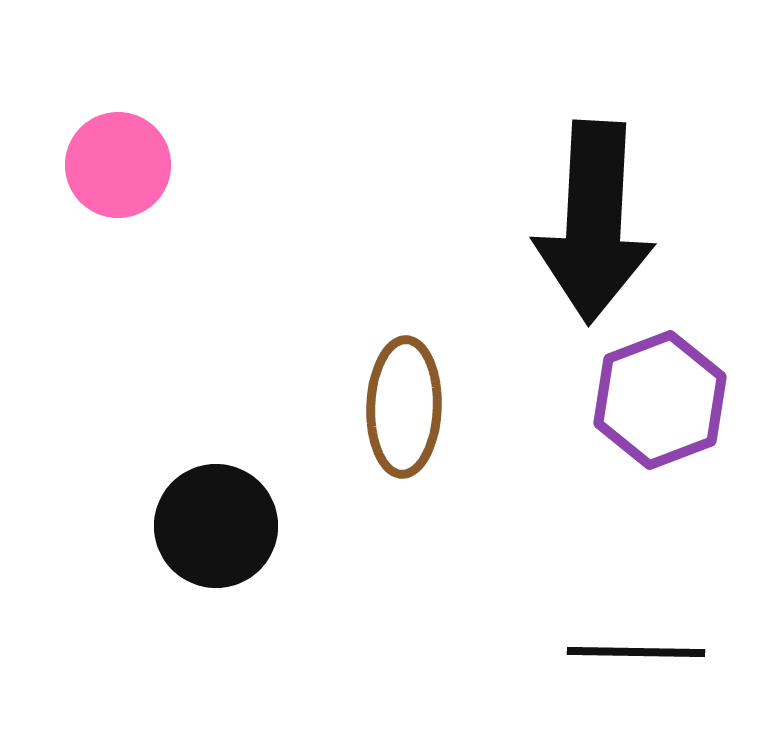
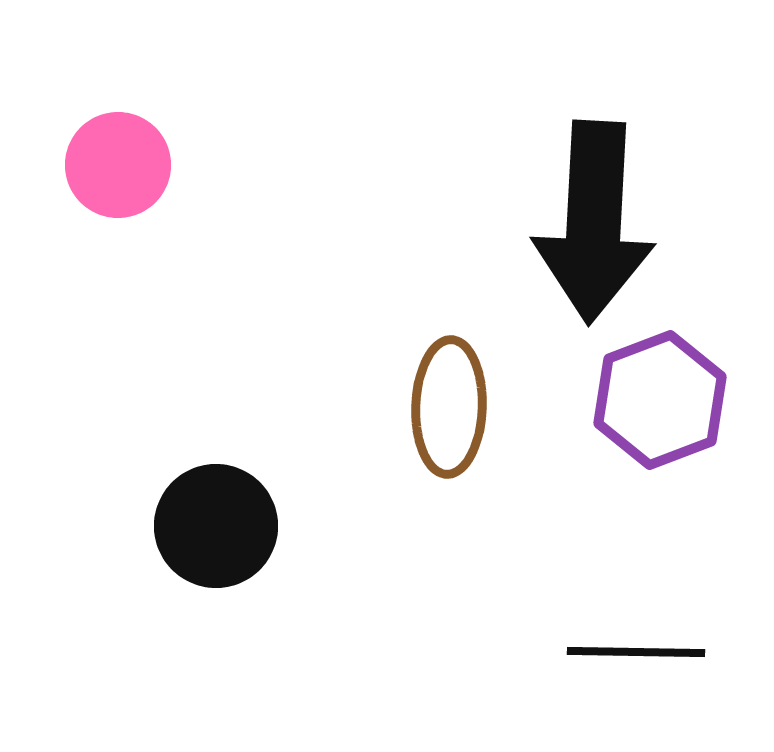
brown ellipse: moved 45 px right
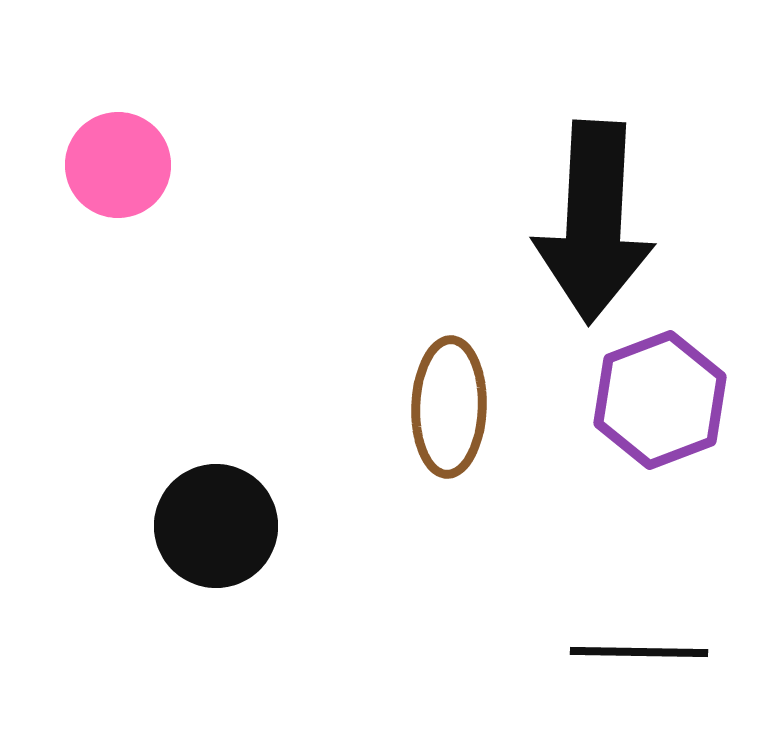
black line: moved 3 px right
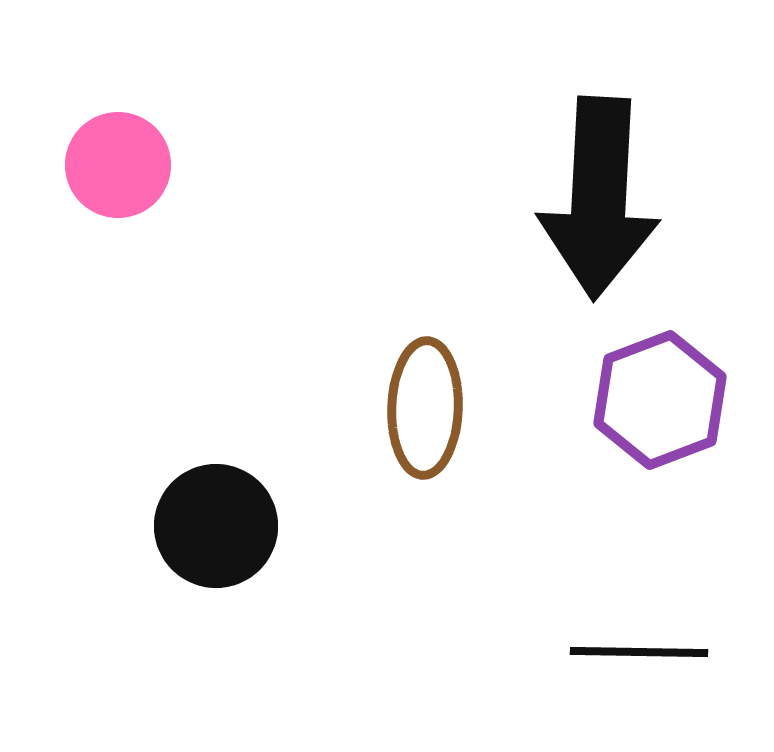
black arrow: moved 5 px right, 24 px up
brown ellipse: moved 24 px left, 1 px down
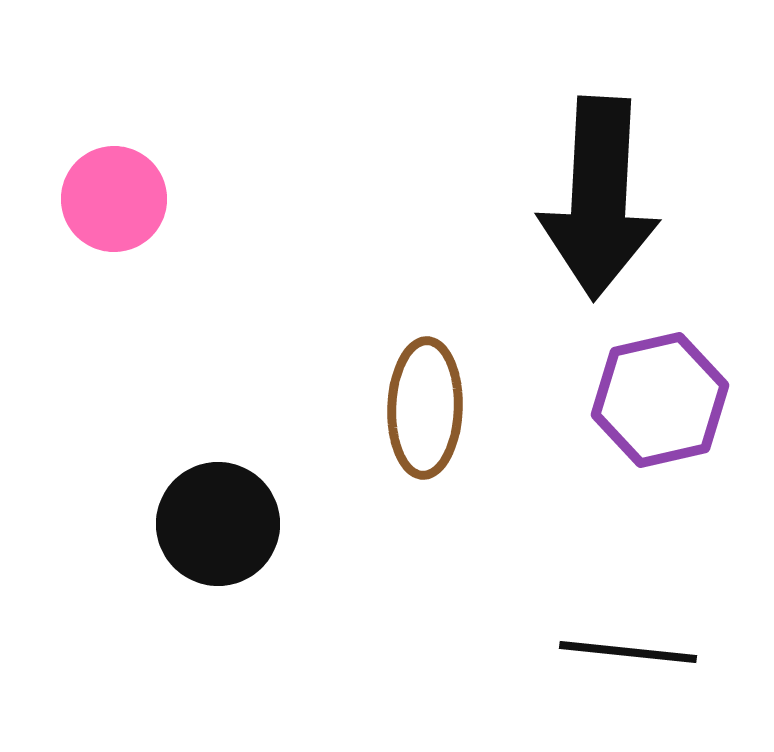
pink circle: moved 4 px left, 34 px down
purple hexagon: rotated 8 degrees clockwise
black circle: moved 2 px right, 2 px up
black line: moved 11 px left; rotated 5 degrees clockwise
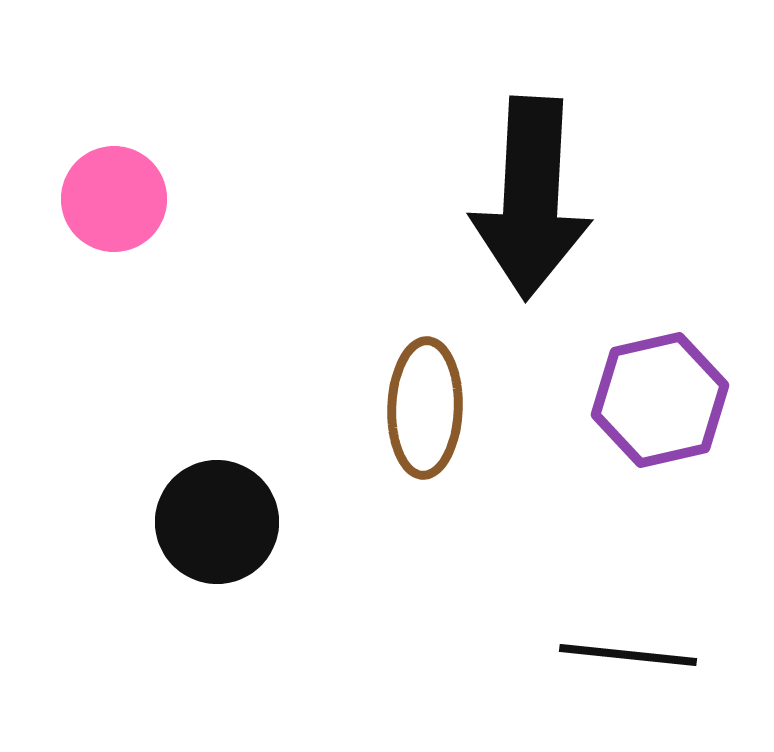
black arrow: moved 68 px left
black circle: moved 1 px left, 2 px up
black line: moved 3 px down
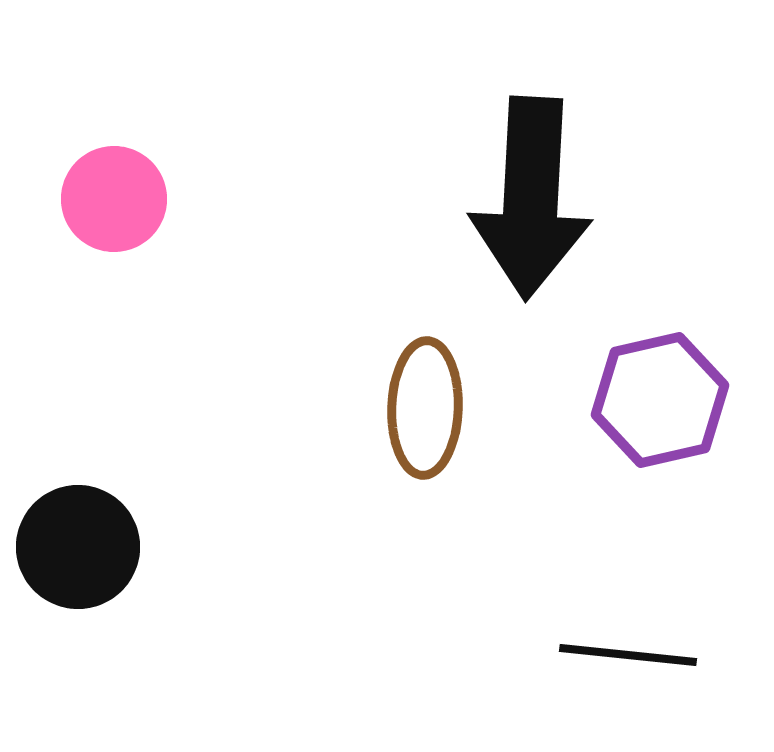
black circle: moved 139 px left, 25 px down
